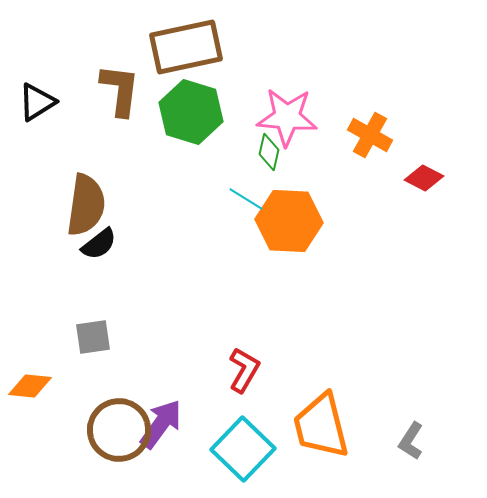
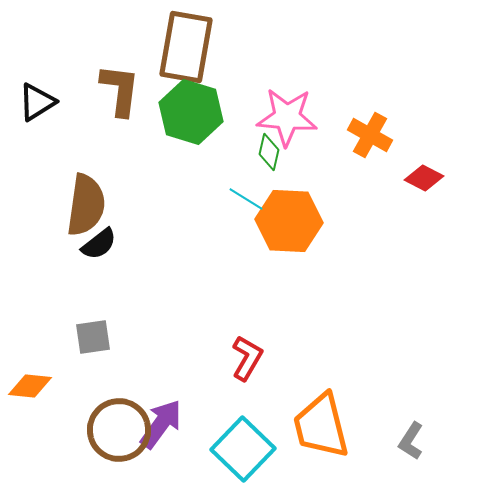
brown rectangle: rotated 68 degrees counterclockwise
red L-shape: moved 3 px right, 12 px up
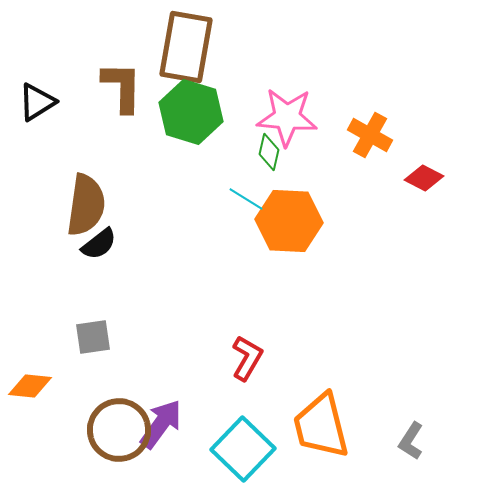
brown L-shape: moved 2 px right, 3 px up; rotated 6 degrees counterclockwise
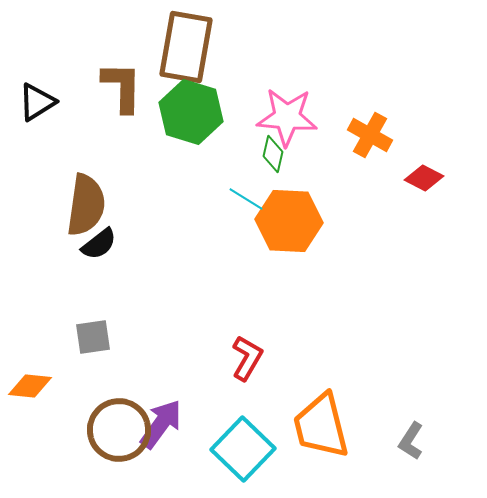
green diamond: moved 4 px right, 2 px down
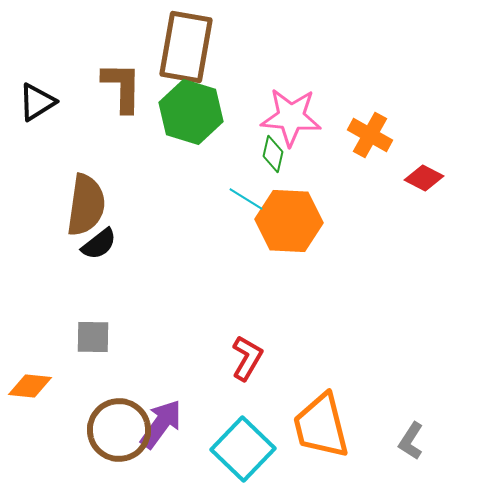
pink star: moved 4 px right
gray square: rotated 9 degrees clockwise
